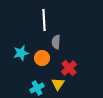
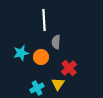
orange circle: moved 1 px left, 1 px up
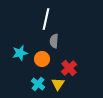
white line: moved 2 px right, 1 px up; rotated 15 degrees clockwise
gray semicircle: moved 2 px left, 1 px up
cyan star: moved 1 px left
orange circle: moved 1 px right, 2 px down
cyan cross: moved 1 px right, 4 px up; rotated 24 degrees counterclockwise
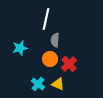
gray semicircle: moved 1 px right, 1 px up
cyan star: moved 5 px up
orange circle: moved 8 px right
red cross: moved 4 px up
yellow triangle: rotated 40 degrees counterclockwise
